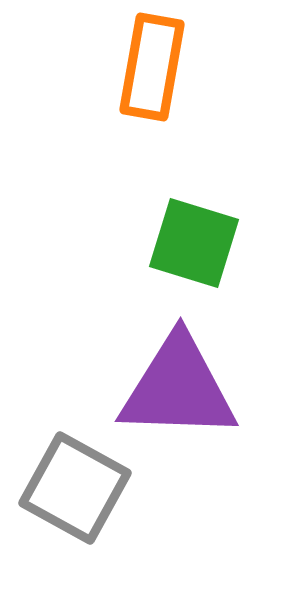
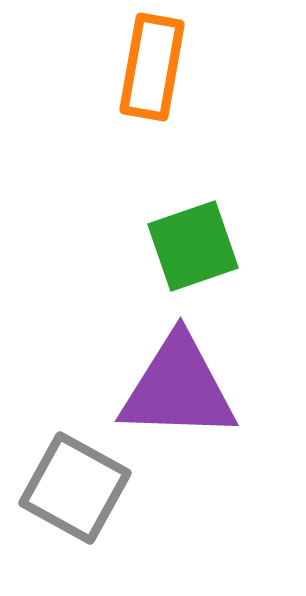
green square: moved 1 px left, 3 px down; rotated 36 degrees counterclockwise
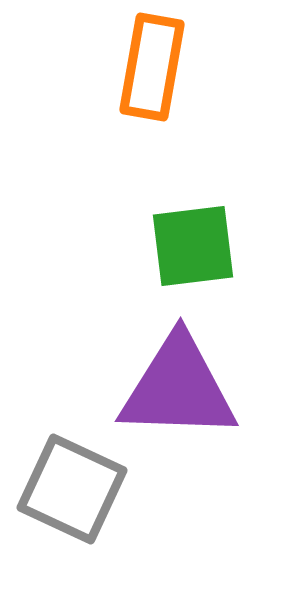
green square: rotated 12 degrees clockwise
gray square: moved 3 px left, 1 px down; rotated 4 degrees counterclockwise
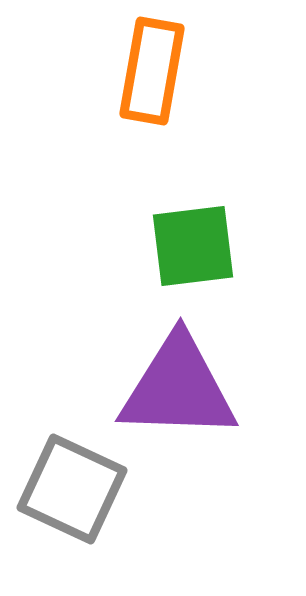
orange rectangle: moved 4 px down
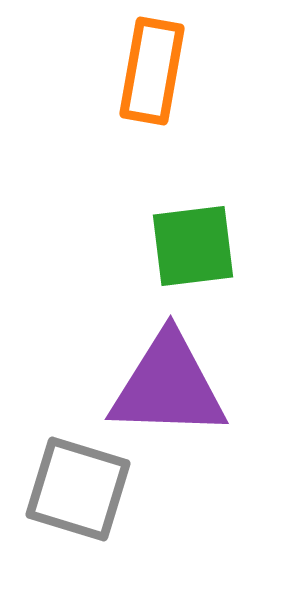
purple triangle: moved 10 px left, 2 px up
gray square: moved 6 px right; rotated 8 degrees counterclockwise
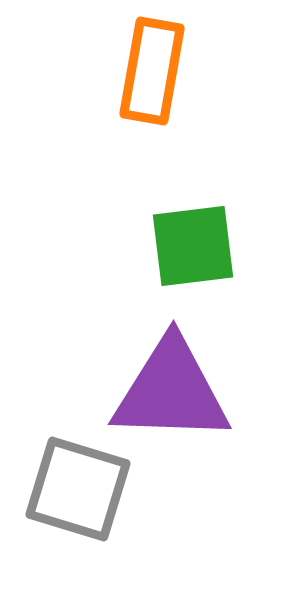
purple triangle: moved 3 px right, 5 px down
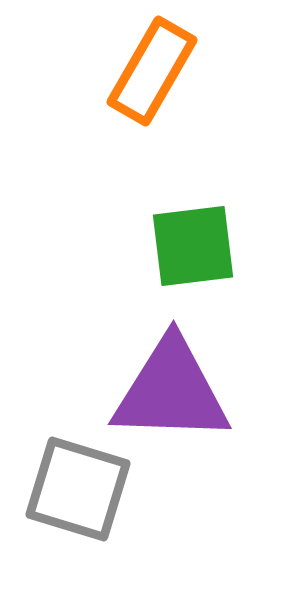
orange rectangle: rotated 20 degrees clockwise
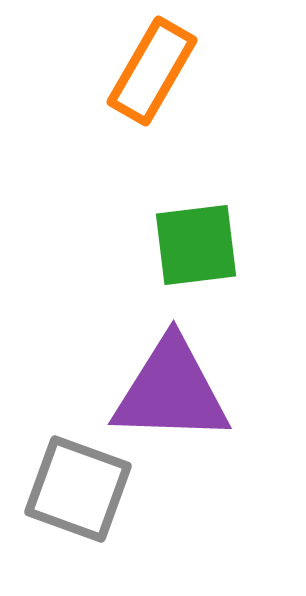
green square: moved 3 px right, 1 px up
gray square: rotated 3 degrees clockwise
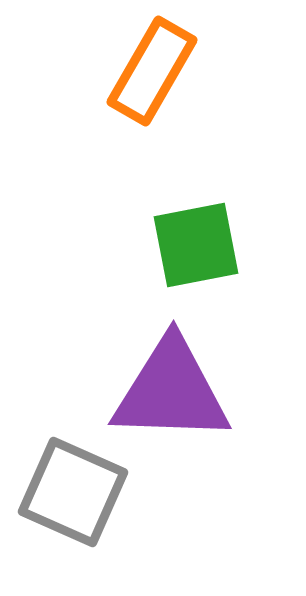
green square: rotated 4 degrees counterclockwise
gray square: moved 5 px left, 3 px down; rotated 4 degrees clockwise
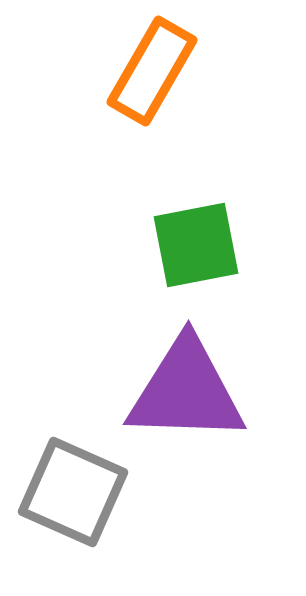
purple triangle: moved 15 px right
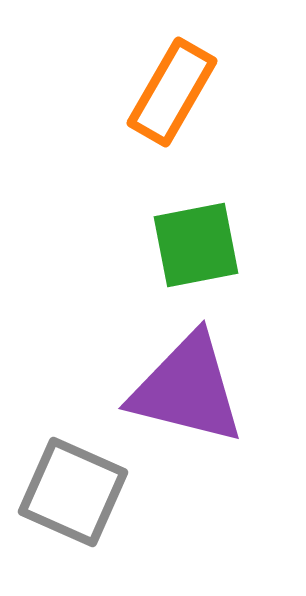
orange rectangle: moved 20 px right, 21 px down
purple triangle: moved 1 px right, 2 px up; rotated 12 degrees clockwise
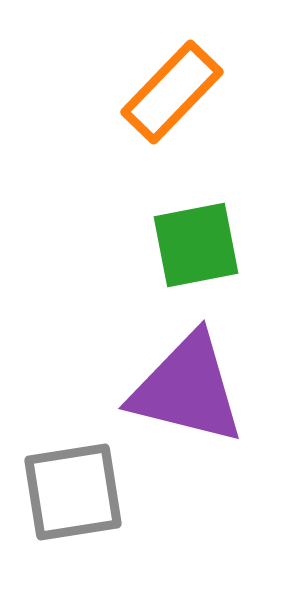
orange rectangle: rotated 14 degrees clockwise
gray square: rotated 33 degrees counterclockwise
